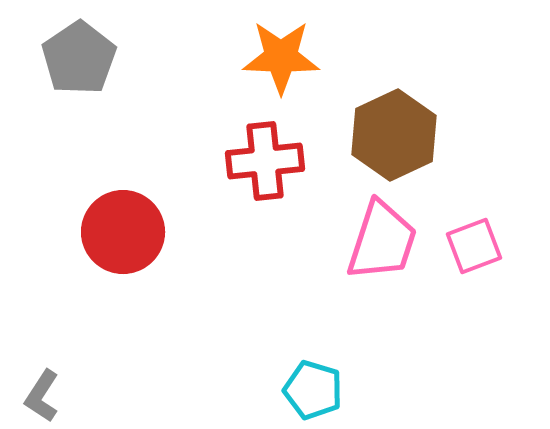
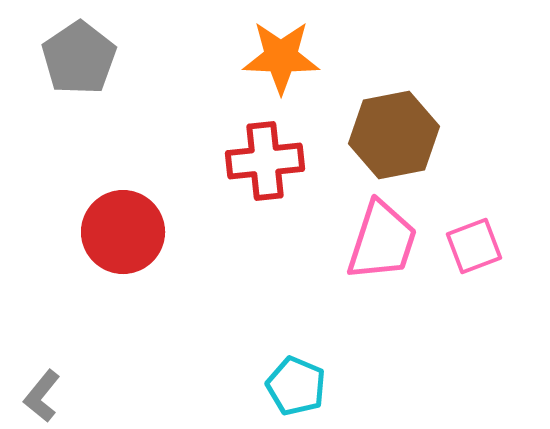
brown hexagon: rotated 14 degrees clockwise
cyan pentagon: moved 17 px left, 4 px up; rotated 6 degrees clockwise
gray L-shape: rotated 6 degrees clockwise
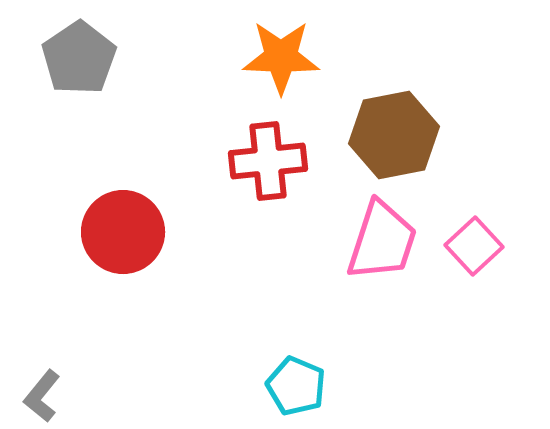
red cross: moved 3 px right
pink square: rotated 22 degrees counterclockwise
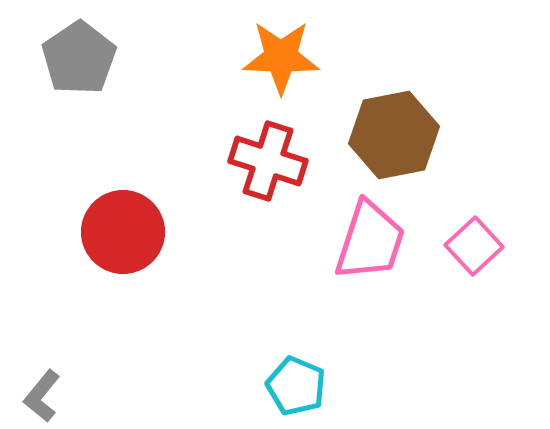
red cross: rotated 24 degrees clockwise
pink trapezoid: moved 12 px left
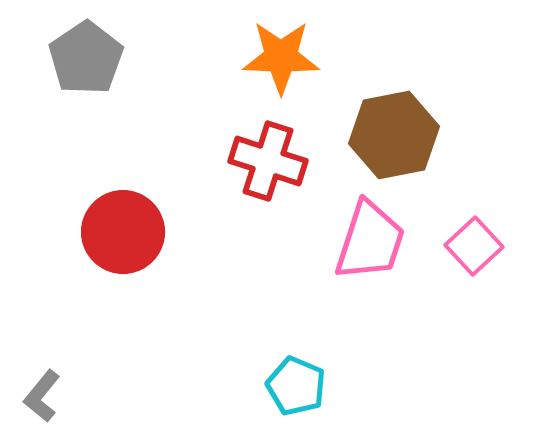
gray pentagon: moved 7 px right
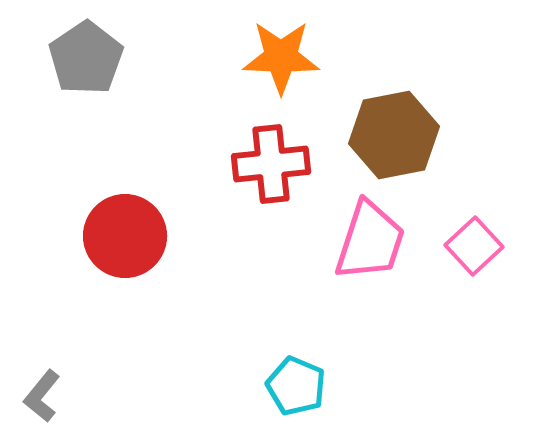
red cross: moved 3 px right, 3 px down; rotated 24 degrees counterclockwise
red circle: moved 2 px right, 4 px down
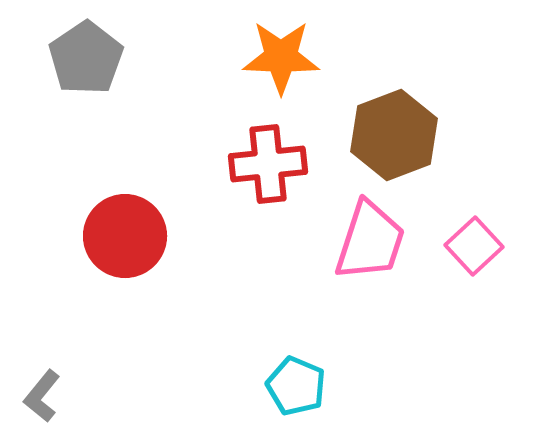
brown hexagon: rotated 10 degrees counterclockwise
red cross: moved 3 px left
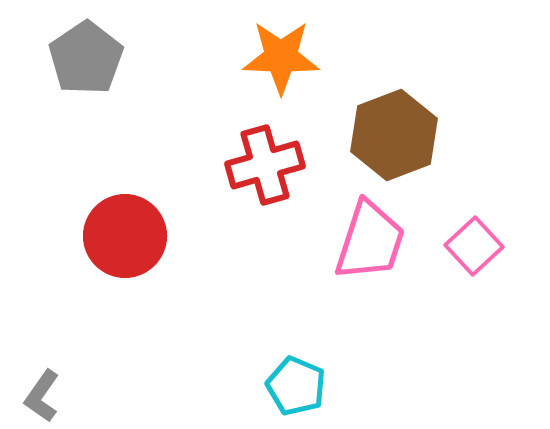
red cross: moved 3 px left, 1 px down; rotated 10 degrees counterclockwise
gray L-shape: rotated 4 degrees counterclockwise
